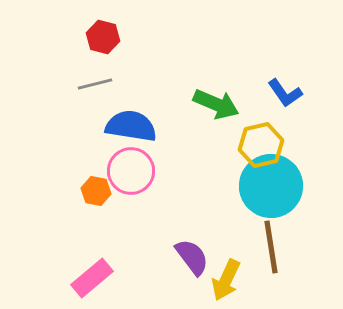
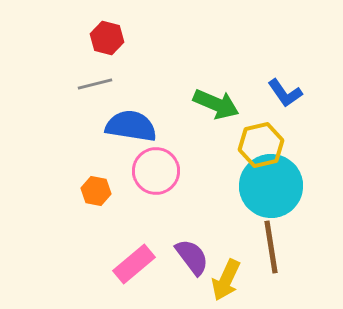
red hexagon: moved 4 px right, 1 px down
pink circle: moved 25 px right
pink rectangle: moved 42 px right, 14 px up
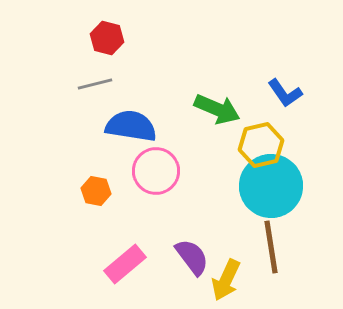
green arrow: moved 1 px right, 5 px down
pink rectangle: moved 9 px left
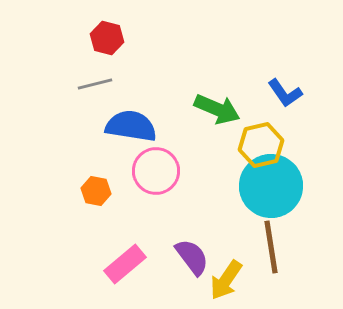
yellow arrow: rotated 9 degrees clockwise
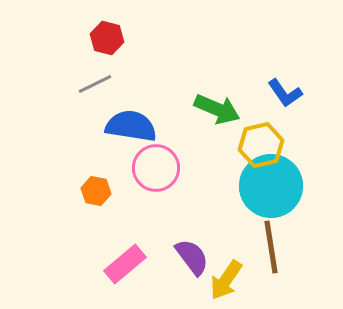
gray line: rotated 12 degrees counterclockwise
pink circle: moved 3 px up
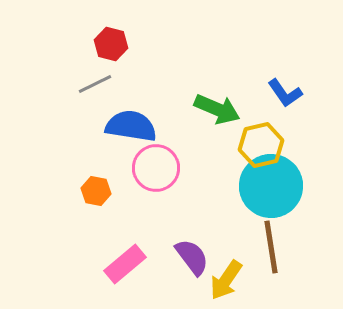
red hexagon: moved 4 px right, 6 px down
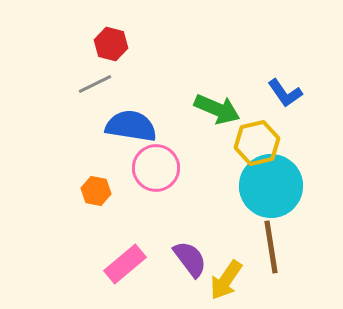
yellow hexagon: moved 4 px left, 2 px up
purple semicircle: moved 2 px left, 2 px down
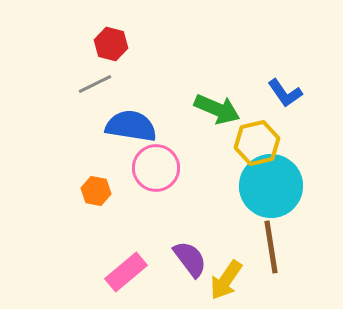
pink rectangle: moved 1 px right, 8 px down
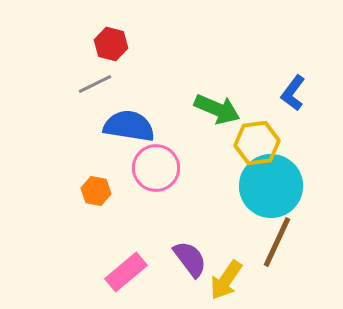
blue L-shape: moved 8 px right; rotated 72 degrees clockwise
blue semicircle: moved 2 px left
yellow hexagon: rotated 6 degrees clockwise
brown line: moved 6 px right, 5 px up; rotated 34 degrees clockwise
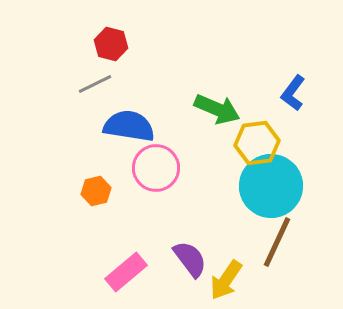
orange hexagon: rotated 24 degrees counterclockwise
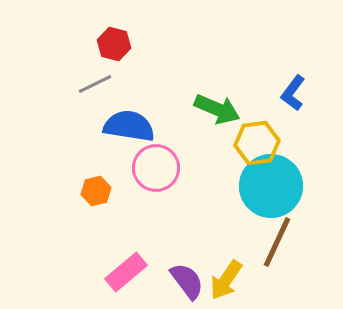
red hexagon: moved 3 px right
purple semicircle: moved 3 px left, 22 px down
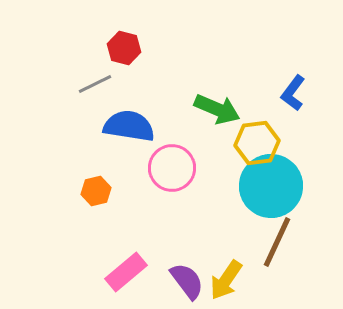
red hexagon: moved 10 px right, 4 px down
pink circle: moved 16 px right
